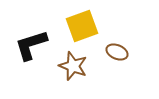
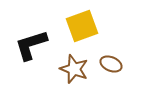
brown ellipse: moved 6 px left, 12 px down
brown star: moved 1 px right, 3 px down
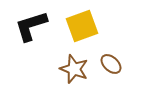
black L-shape: moved 19 px up
brown ellipse: rotated 20 degrees clockwise
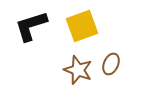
brown ellipse: rotated 70 degrees clockwise
brown star: moved 4 px right, 1 px down
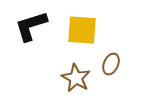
yellow square: moved 4 px down; rotated 24 degrees clockwise
brown star: moved 2 px left, 8 px down; rotated 8 degrees clockwise
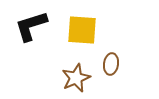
brown ellipse: rotated 15 degrees counterclockwise
brown star: rotated 20 degrees clockwise
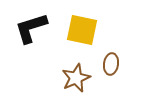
black L-shape: moved 2 px down
yellow square: rotated 8 degrees clockwise
